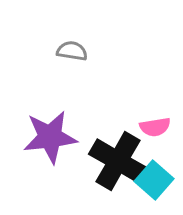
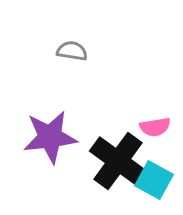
black cross: rotated 6 degrees clockwise
cyan square: rotated 12 degrees counterclockwise
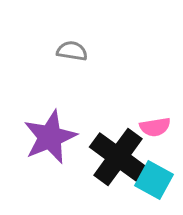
purple star: rotated 16 degrees counterclockwise
black cross: moved 4 px up
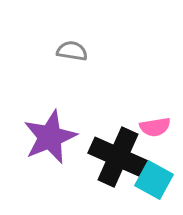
black cross: rotated 12 degrees counterclockwise
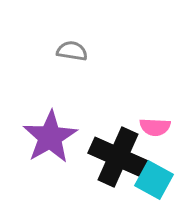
pink semicircle: rotated 12 degrees clockwise
purple star: rotated 8 degrees counterclockwise
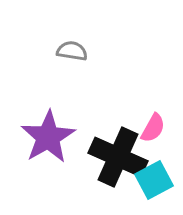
pink semicircle: moved 2 px left, 1 px down; rotated 64 degrees counterclockwise
purple star: moved 2 px left
cyan square: rotated 33 degrees clockwise
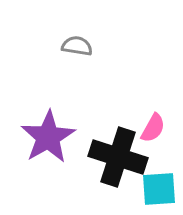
gray semicircle: moved 5 px right, 5 px up
black cross: rotated 6 degrees counterclockwise
cyan square: moved 5 px right, 9 px down; rotated 24 degrees clockwise
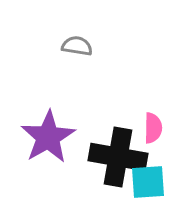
pink semicircle: rotated 28 degrees counterclockwise
black cross: rotated 8 degrees counterclockwise
cyan square: moved 11 px left, 7 px up
